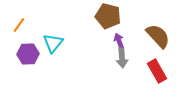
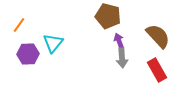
red rectangle: moved 1 px up
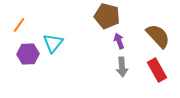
brown pentagon: moved 1 px left
gray arrow: moved 9 px down
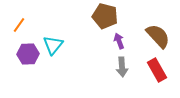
brown pentagon: moved 2 px left
cyan triangle: moved 2 px down
